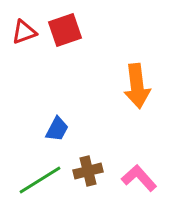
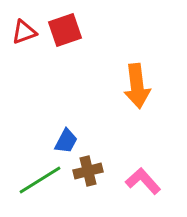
blue trapezoid: moved 9 px right, 12 px down
pink L-shape: moved 4 px right, 3 px down
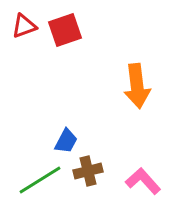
red triangle: moved 6 px up
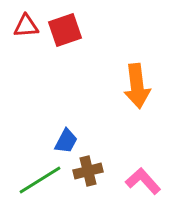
red triangle: moved 2 px right; rotated 16 degrees clockwise
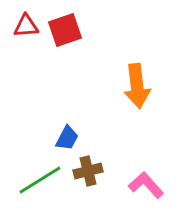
blue trapezoid: moved 1 px right, 3 px up
pink L-shape: moved 3 px right, 4 px down
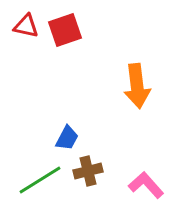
red triangle: rotated 16 degrees clockwise
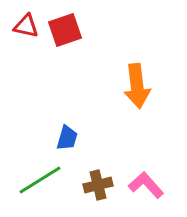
blue trapezoid: rotated 12 degrees counterclockwise
brown cross: moved 10 px right, 14 px down
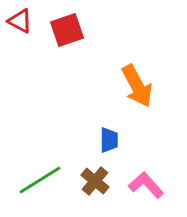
red triangle: moved 6 px left, 5 px up; rotated 16 degrees clockwise
red square: moved 2 px right
orange arrow: rotated 21 degrees counterclockwise
blue trapezoid: moved 42 px right, 2 px down; rotated 16 degrees counterclockwise
brown cross: moved 3 px left, 4 px up; rotated 36 degrees counterclockwise
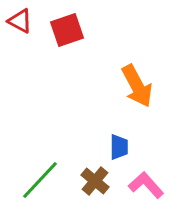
blue trapezoid: moved 10 px right, 7 px down
green line: rotated 15 degrees counterclockwise
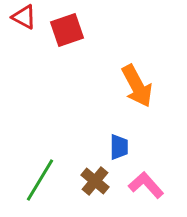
red triangle: moved 4 px right, 4 px up
green line: rotated 12 degrees counterclockwise
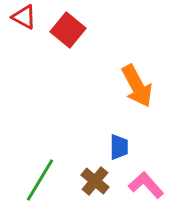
red square: moved 1 px right; rotated 32 degrees counterclockwise
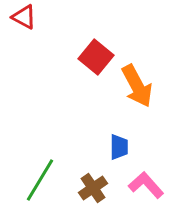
red square: moved 28 px right, 27 px down
brown cross: moved 2 px left, 7 px down; rotated 16 degrees clockwise
